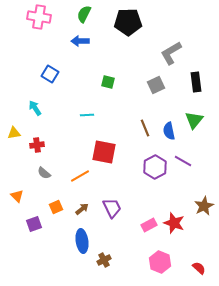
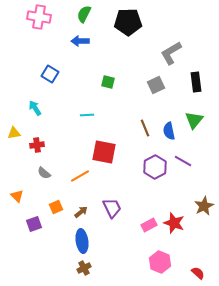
brown arrow: moved 1 px left, 3 px down
brown cross: moved 20 px left, 8 px down
red semicircle: moved 1 px left, 5 px down
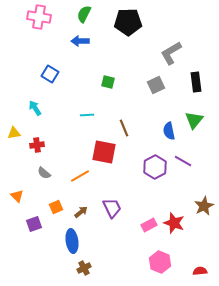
brown line: moved 21 px left
blue ellipse: moved 10 px left
red semicircle: moved 2 px right, 2 px up; rotated 48 degrees counterclockwise
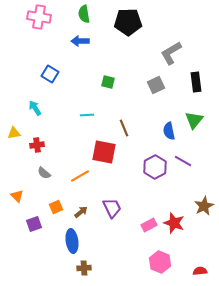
green semicircle: rotated 36 degrees counterclockwise
brown cross: rotated 24 degrees clockwise
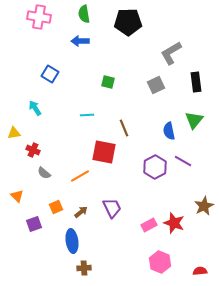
red cross: moved 4 px left, 5 px down; rotated 32 degrees clockwise
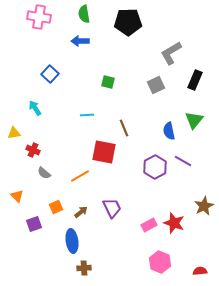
blue square: rotated 12 degrees clockwise
black rectangle: moved 1 px left, 2 px up; rotated 30 degrees clockwise
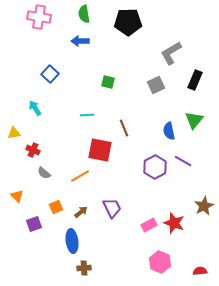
red square: moved 4 px left, 2 px up
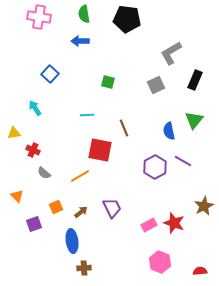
black pentagon: moved 1 px left, 3 px up; rotated 8 degrees clockwise
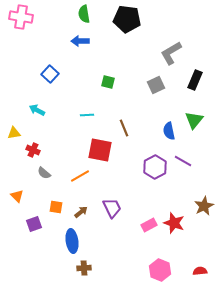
pink cross: moved 18 px left
cyan arrow: moved 2 px right, 2 px down; rotated 28 degrees counterclockwise
orange square: rotated 32 degrees clockwise
pink hexagon: moved 8 px down
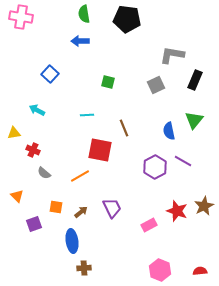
gray L-shape: moved 1 px right, 2 px down; rotated 40 degrees clockwise
red star: moved 3 px right, 12 px up
